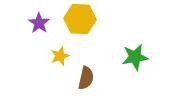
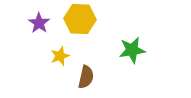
green star: moved 3 px left, 7 px up
brown semicircle: moved 1 px up
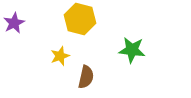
yellow hexagon: rotated 12 degrees clockwise
purple star: moved 25 px left; rotated 10 degrees clockwise
green star: rotated 16 degrees clockwise
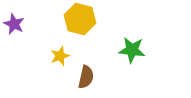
purple star: moved 1 px down; rotated 20 degrees counterclockwise
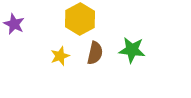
yellow hexagon: rotated 16 degrees clockwise
brown semicircle: moved 9 px right, 24 px up
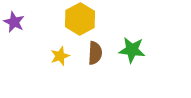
purple star: moved 2 px up
brown semicircle: rotated 10 degrees counterclockwise
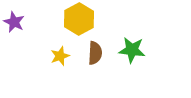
yellow hexagon: moved 1 px left
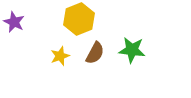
yellow hexagon: rotated 8 degrees clockwise
brown semicircle: rotated 25 degrees clockwise
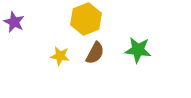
yellow hexagon: moved 7 px right
green star: moved 6 px right
yellow star: rotated 30 degrees clockwise
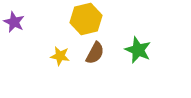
yellow hexagon: rotated 8 degrees clockwise
green star: rotated 16 degrees clockwise
